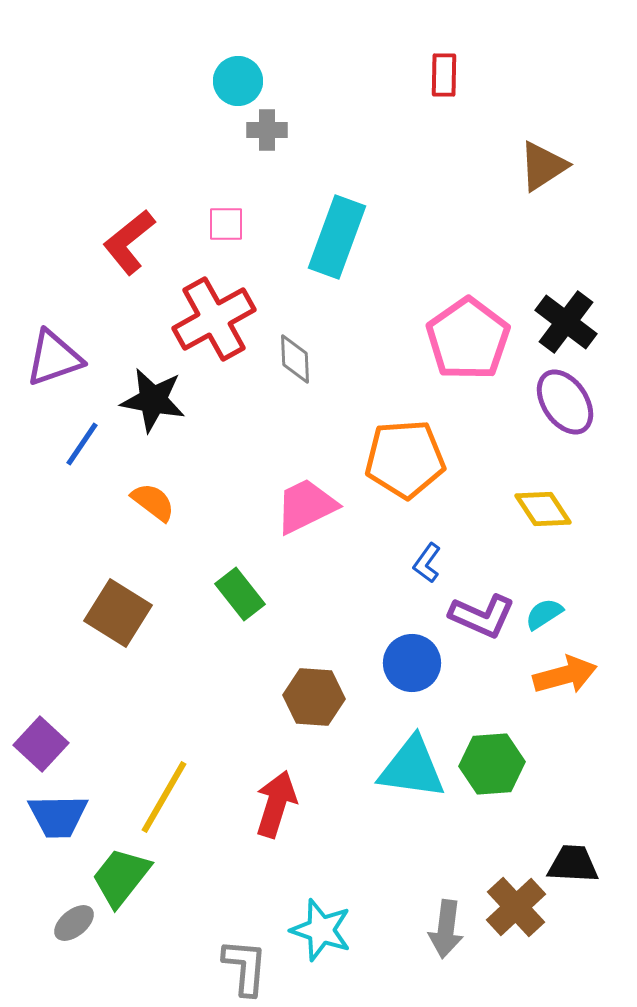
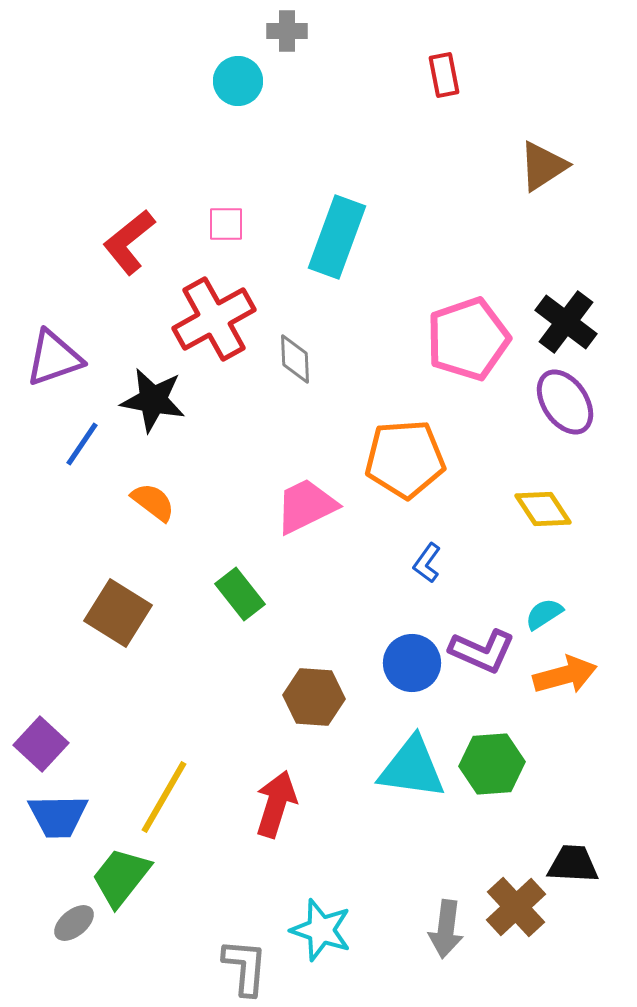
red rectangle: rotated 12 degrees counterclockwise
gray cross: moved 20 px right, 99 px up
pink pentagon: rotated 16 degrees clockwise
purple L-shape: moved 35 px down
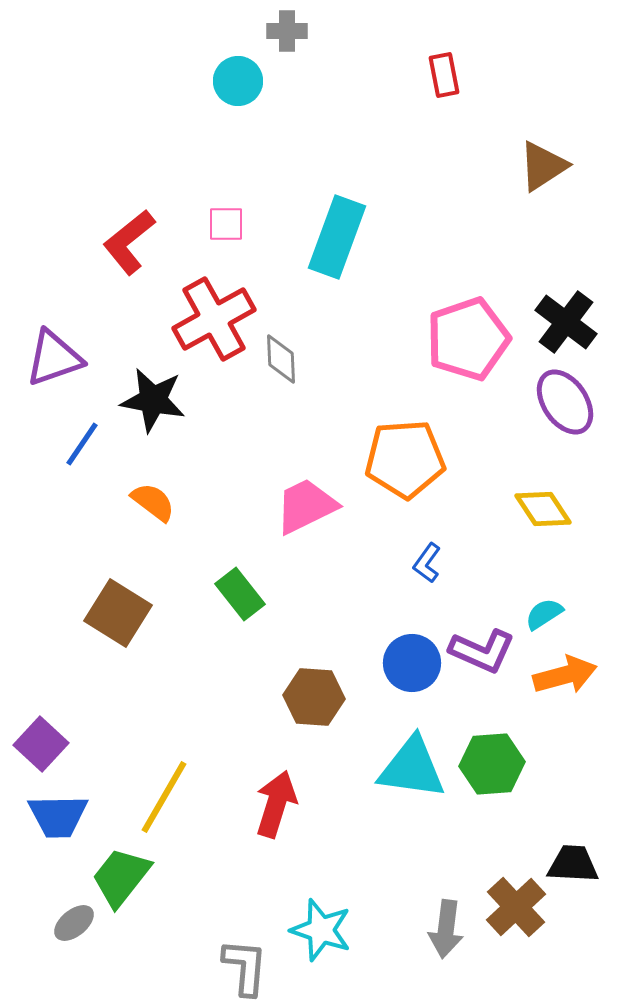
gray diamond: moved 14 px left
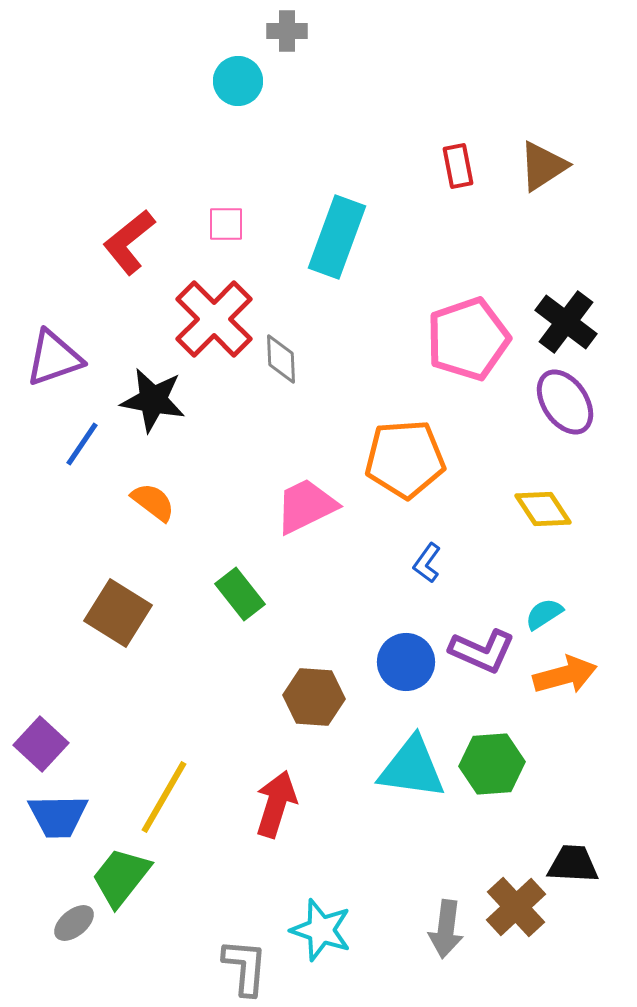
red rectangle: moved 14 px right, 91 px down
red cross: rotated 16 degrees counterclockwise
blue circle: moved 6 px left, 1 px up
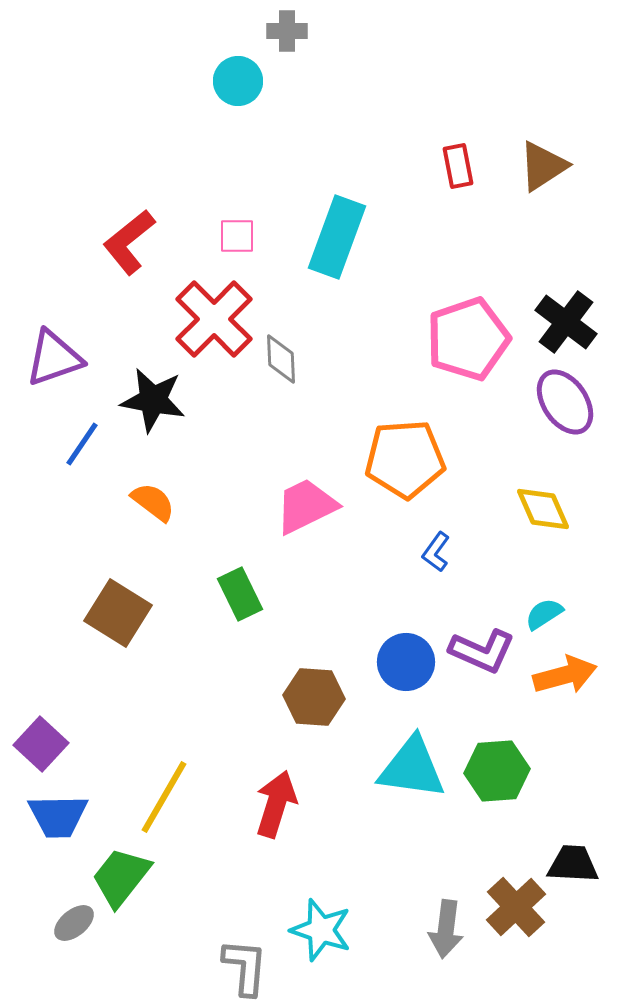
pink square: moved 11 px right, 12 px down
yellow diamond: rotated 10 degrees clockwise
blue L-shape: moved 9 px right, 11 px up
green rectangle: rotated 12 degrees clockwise
green hexagon: moved 5 px right, 7 px down
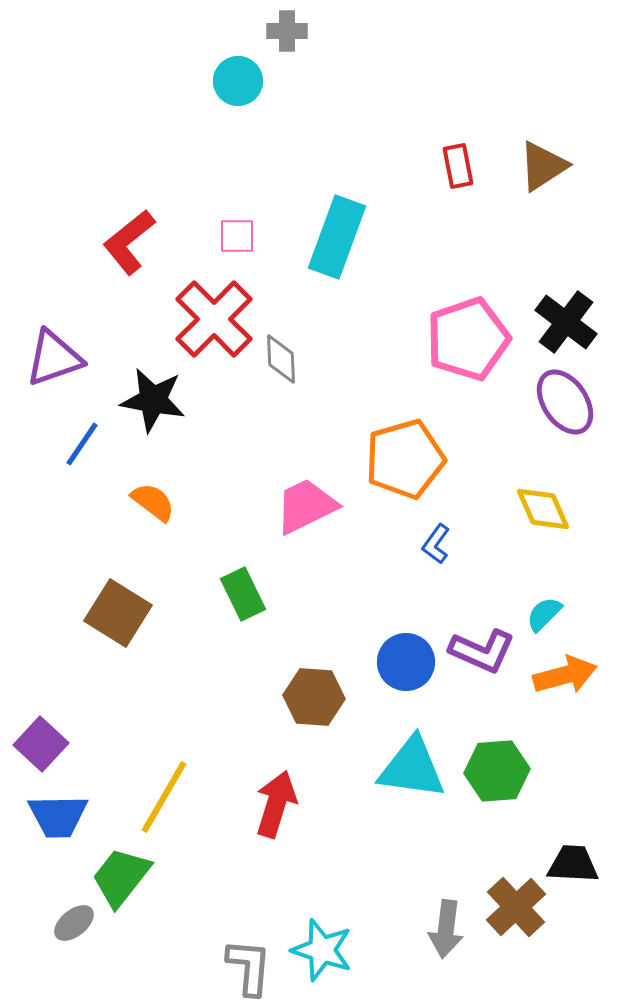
orange pentagon: rotated 12 degrees counterclockwise
blue L-shape: moved 8 px up
green rectangle: moved 3 px right
cyan semicircle: rotated 12 degrees counterclockwise
cyan star: moved 1 px right, 20 px down
gray L-shape: moved 4 px right
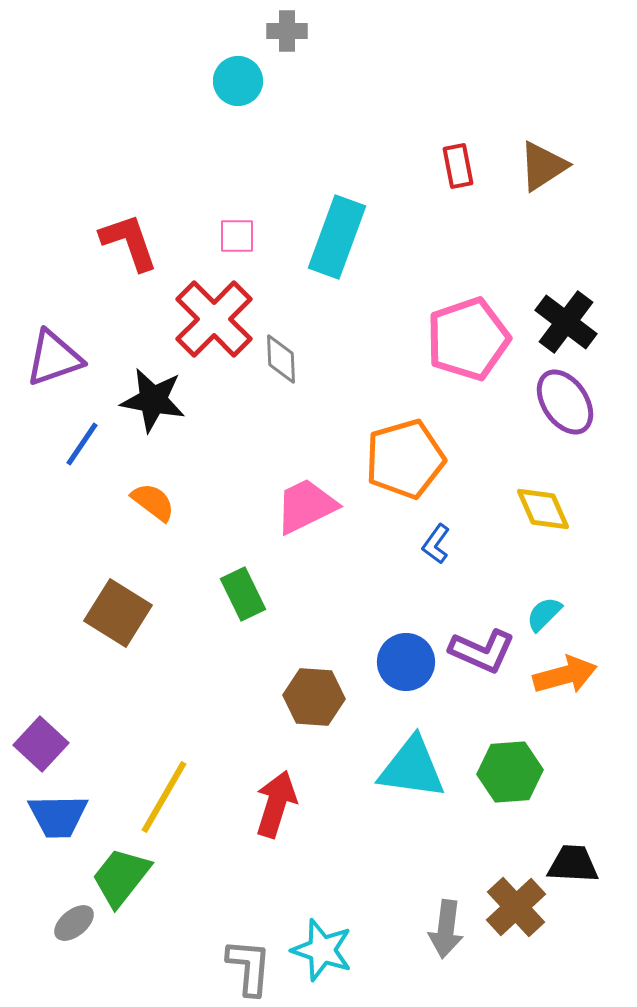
red L-shape: rotated 110 degrees clockwise
green hexagon: moved 13 px right, 1 px down
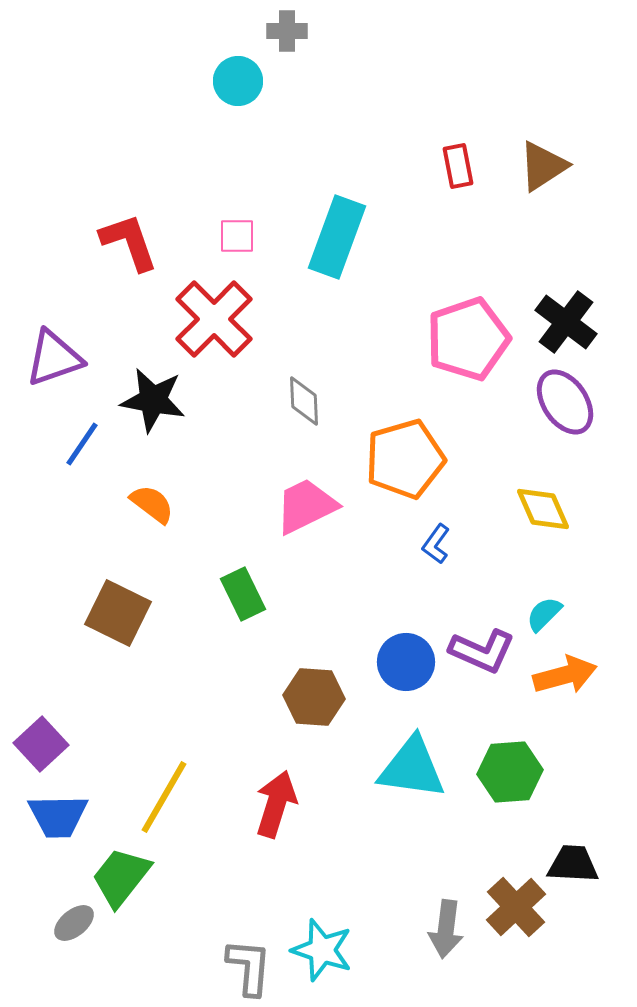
gray diamond: moved 23 px right, 42 px down
orange semicircle: moved 1 px left, 2 px down
brown square: rotated 6 degrees counterclockwise
purple square: rotated 4 degrees clockwise
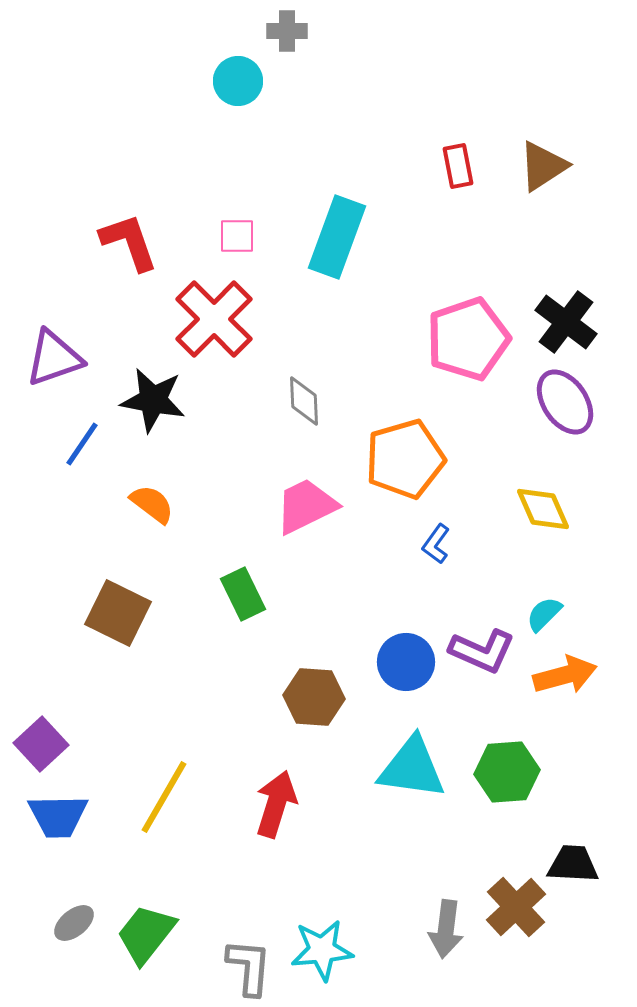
green hexagon: moved 3 px left
green trapezoid: moved 25 px right, 57 px down
cyan star: rotated 24 degrees counterclockwise
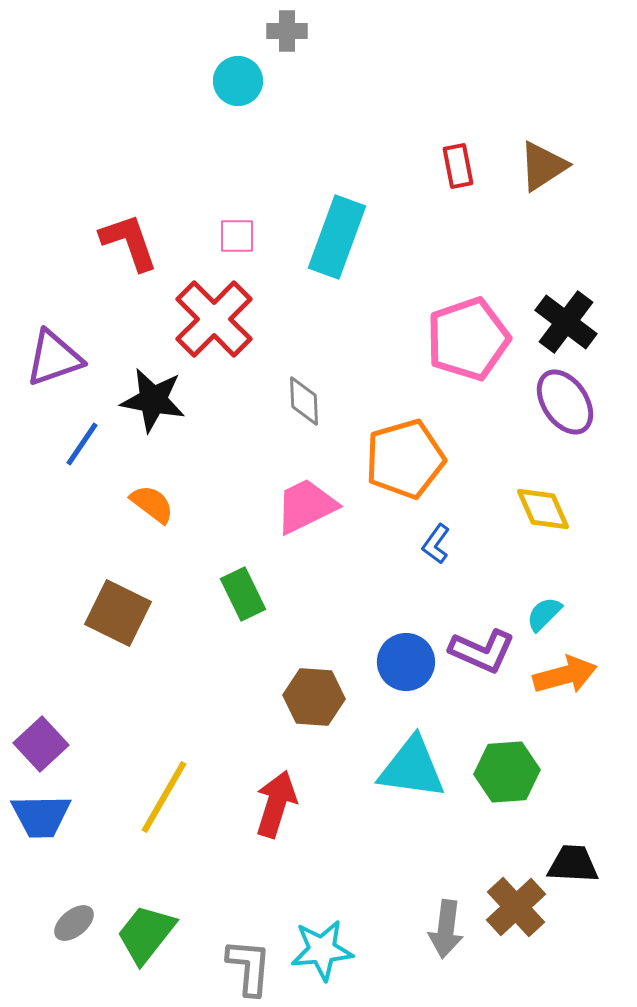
blue trapezoid: moved 17 px left
